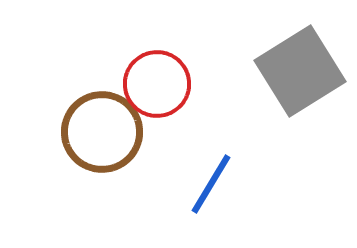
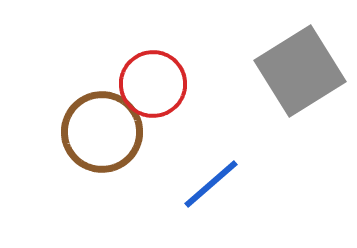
red circle: moved 4 px left
blue line: rotated 18 degrees clockwise
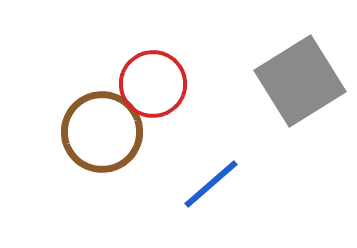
gray square: moved 10 px down
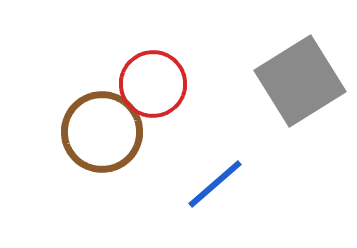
blue line: moved 4 px right
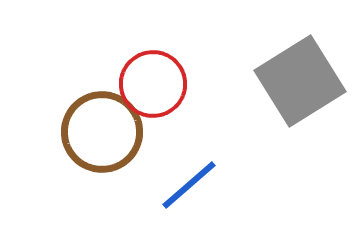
blue line: moved 26 px left, 1 px down
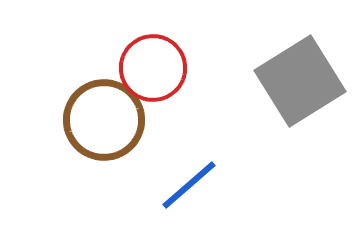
red circle: moved 16 px up
brown circle: moved 2 px right, 12 px up
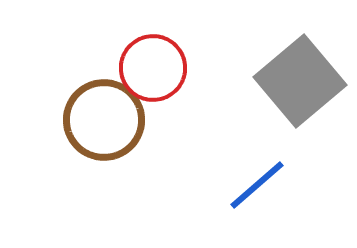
gray square: rotated 8 degrees counterclockwise
blue line: moved 68 px right
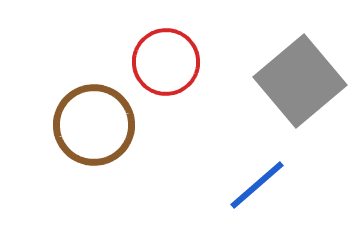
red circle: moved 13 px right, 6 px up
brown circle: moved 10 px left, 5 px down
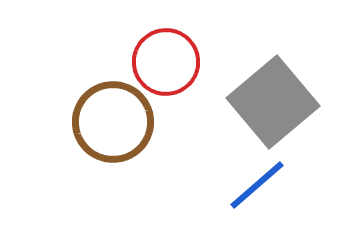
gray square: moved 27 px left, 21 px down
brown circle: moved 19 px right, 3 px up
